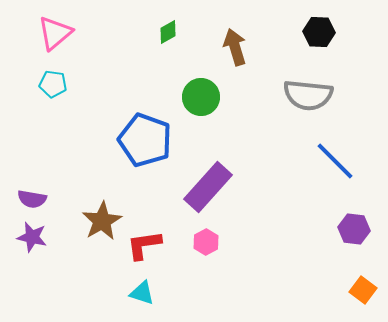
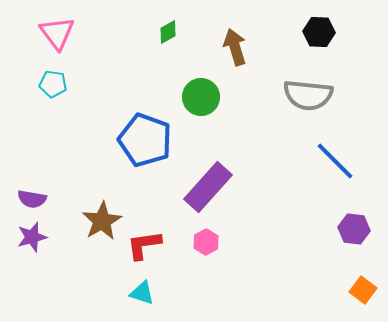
pink triangle: moved 2 px right; rotated 27 degrees counterclockwise
purple star: rotated 28 degrees counterclockwise
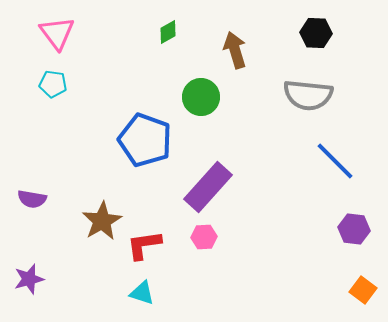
black hexagon: moved 3 px left, 1 px down
brown arrow: moved 3 px down
purple star: moved 3 px left, 42 px down
pink hexagon: moved 2 px left, 5 px up; rotated 25 degrees clockwise
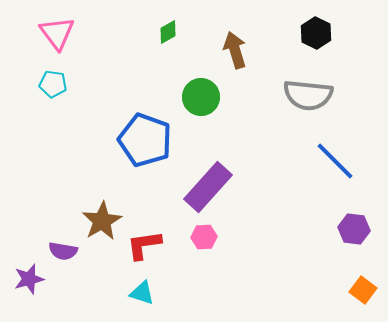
black hexagon: rotated 24 degrees clockwise
purple semicircle: moved 31 px right, 52 px down
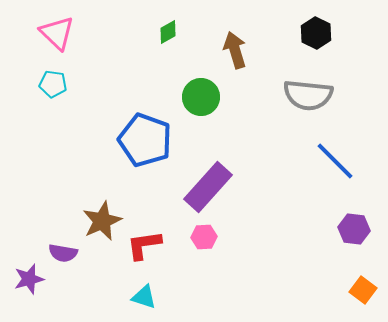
pink triangle: rotated 9 degrees counterclockwise
brown star: rotated 6 degrees clockwise
purple semicircle: moved 2 px down
cyan triangle: moved 2 px right, 4 px down
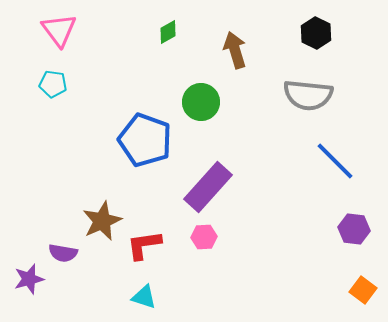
pink triangle: moved 2 px right, 3 px up; rotated 9 degrees clockwise
green circle: moved 5 px down
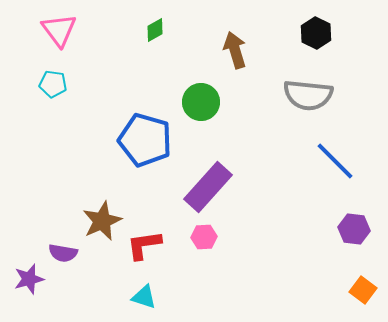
green diamond: moved 13 px left, 2 px up
blue pentagon: rotated 4 degrees counterclockwise
